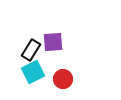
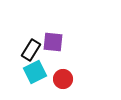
purple square: rotated 10 degrees clockwise
cyan square: moved 2 px right
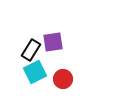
purple square: rotated 15 degrees counterclockwise
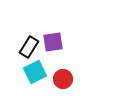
black rectangle: moved 2 px left, 3 px up
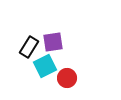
cyan square: moved 10 px right, 6 px up
red circle: moved 4 px right, 1 px up
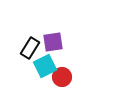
black rectangle: moved 1 px right, 1 px down
red circle: moved 5 px left, 1 px up
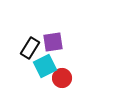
red circle: moved 1 px down
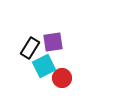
cyan square: moved 1 px left
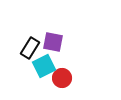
purple square: rotated 20 degrees clockwise
